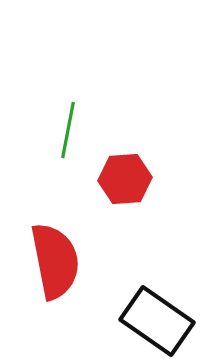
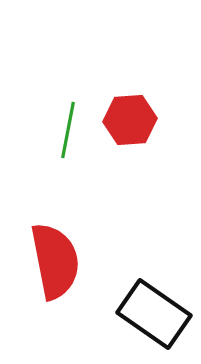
red hexagon: moved 5 px right, 59 px up
black rectangle: moved 3 px left, 7 px up
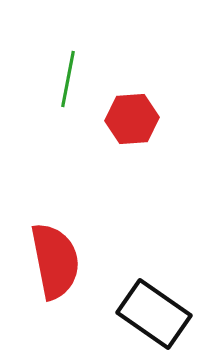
red hexagon: moved 2 px right, 1 px up
green line: moved 51 px up
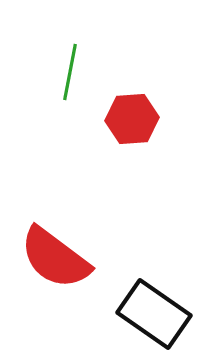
green line: moved 2 px right, 7 px up
red semicircle: moved 3 px up; rotated 138 degrees clockwise
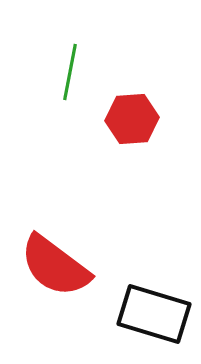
red semicircle: moved 8 px down
black rectangle: rotated 18 degrees counterclockwise
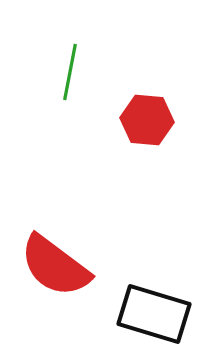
red hexagon: moved 15 px right, 1 px down; rotated 9 degrees clockwise
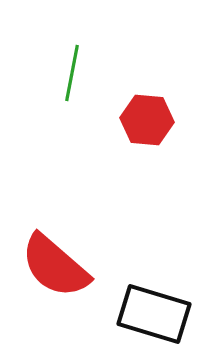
green line: moved 2 px right, 1 px down
red semicircle: rotated 4 degrees clockwise
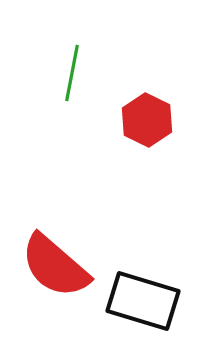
red hexagon: rotated 21 degrees clockwise
black rectangle: moved 11 px left, 13 px up
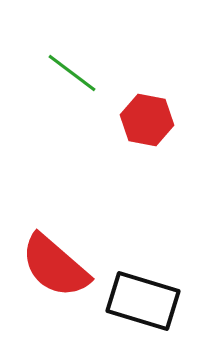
green line: rotated 64 degrees counterclockwise
red hexagon: rotated 15 degrees counterclockwise
